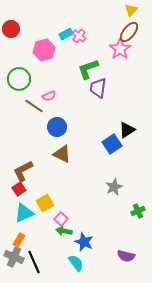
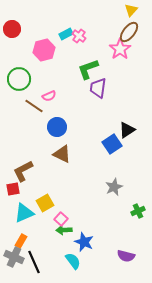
red circle: moved 1 px right
red square: moved 6 px left; rotated 24 degrees clockwise
green arrow: moved 1 px up; rotated 14 degrees counterclockwise
orange rectangle: moved 2 px right, 1 px down
cyan semicircle: moved 3 px left, 2 px up
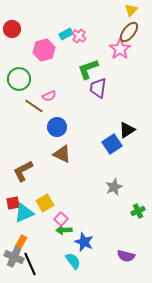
red square: moved 14 px down
orange rectangle: moved 1 px down
black line: moved 4 px left, 2 px down
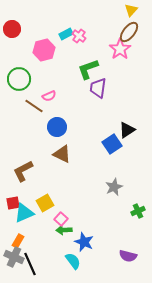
orange rectangle: moved 3 px left, 1 px up
purple semicircle: moved 2 px right
